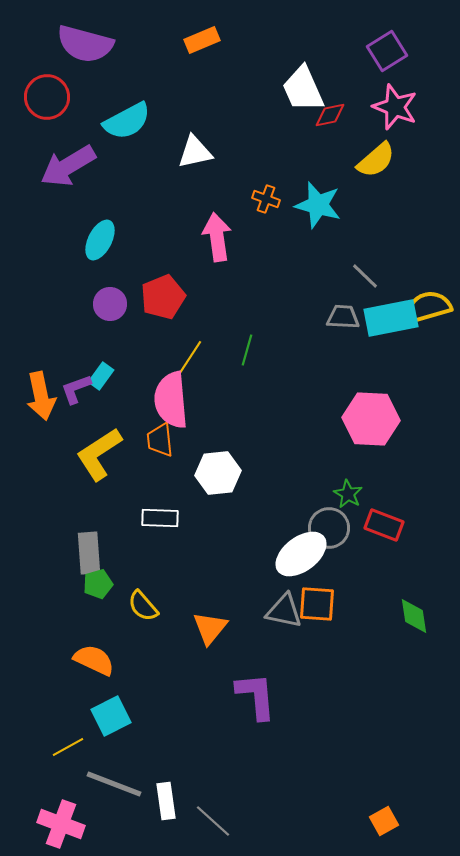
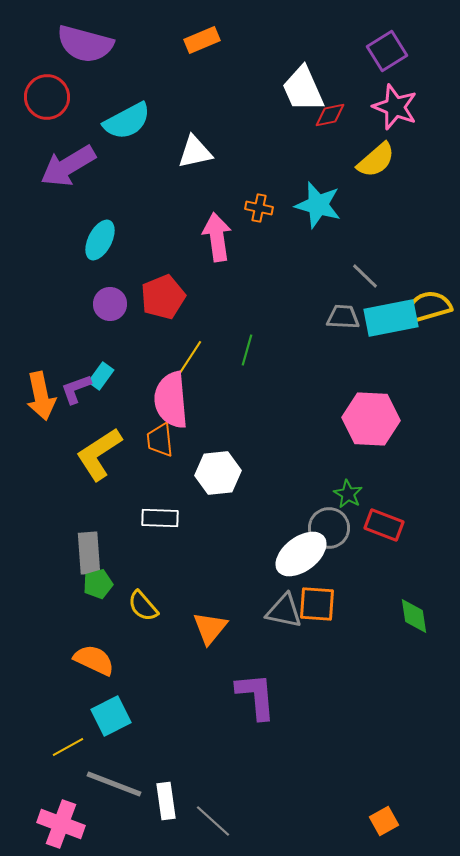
orange cross at (266, 199): moved 7 px left, 9 px down; rotated 8 degrees counterclockwise
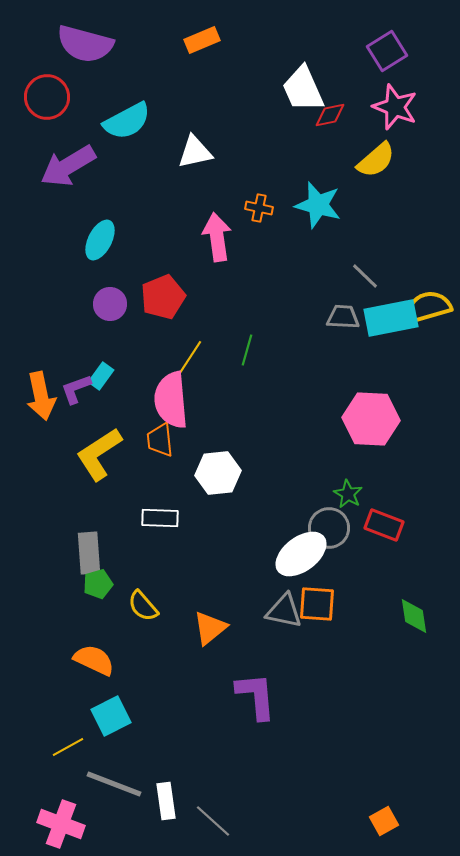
orange triangle at (210, 628): rotated 12 degrees clockwise
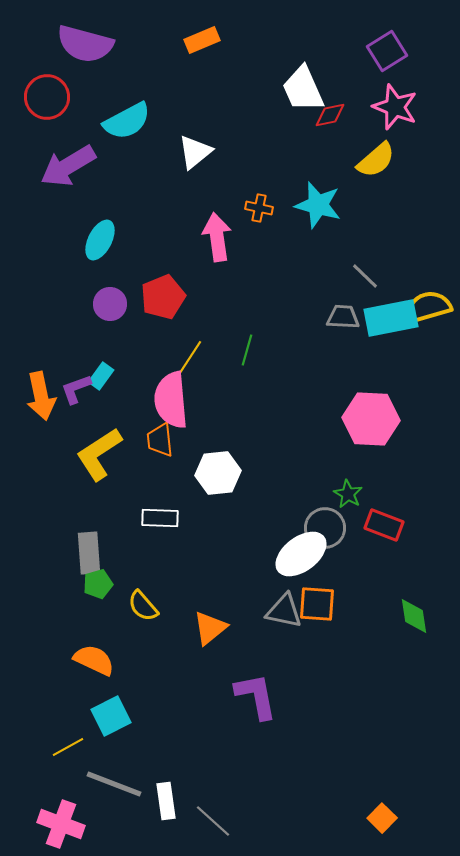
white triangle at (195, 152): rotated 27 degrees counterclockwise
gray circle at (329, 528): moved 4 px left
purple L-shape at (256, 696): rotated 6 degrees counterclockwise
orange square at (384, 821): moved 2 px left, 3 px up; rotated 16 degrees counterclockwise
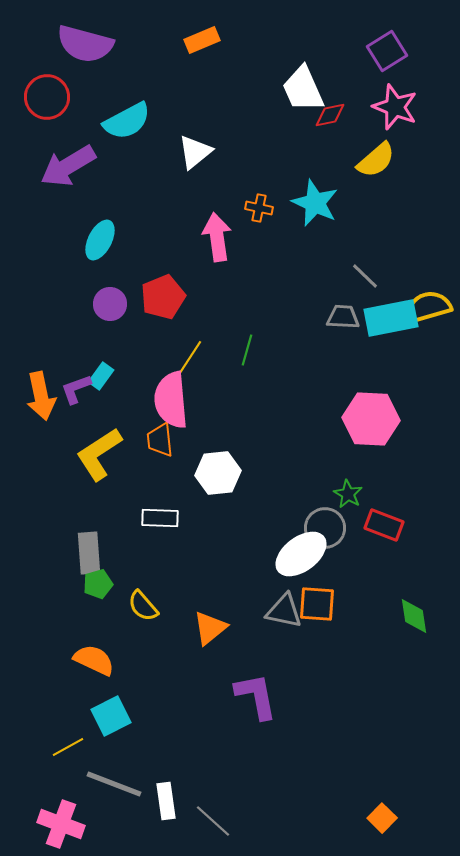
cyan star at (318, 205): moved 3 px left, 2 px up; rotated 9 degrees clockwise
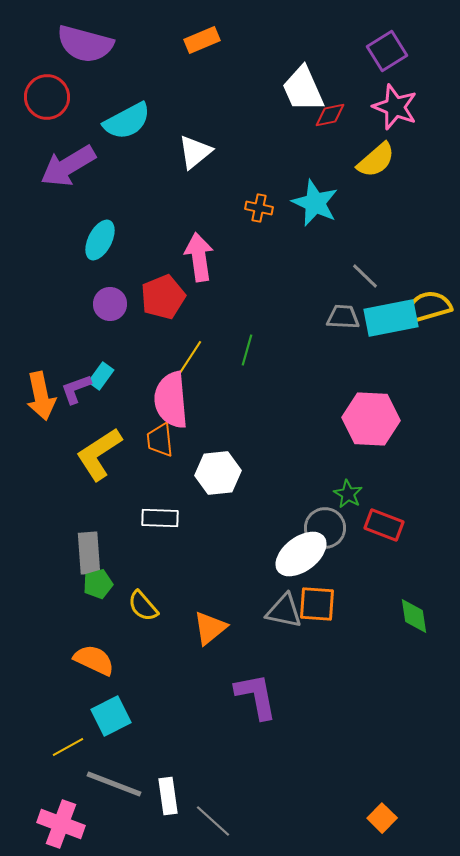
pink arrow at (217, 237): moved 18 px left, 20 px down
white rectangle at (166, 801): moved 2 px right, 5 px up
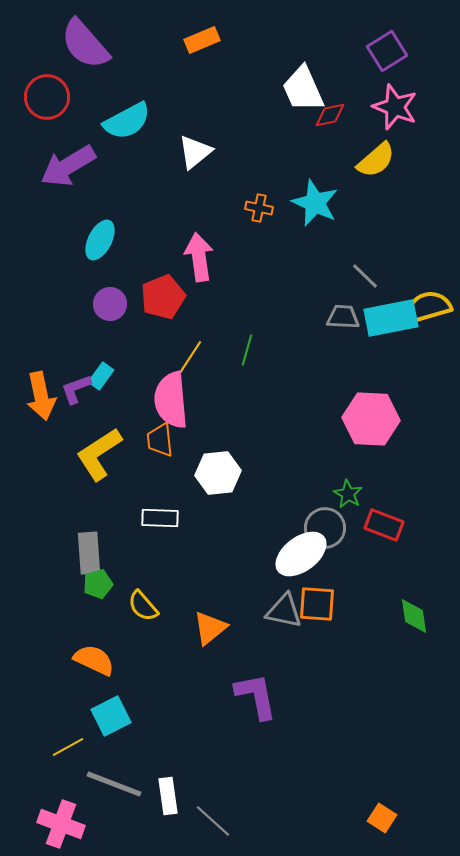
purple semicircle at (85, 44): rotated 34 degrees clockwise
orange square at (382, 818): rotated 12 degrees counterclockwise
